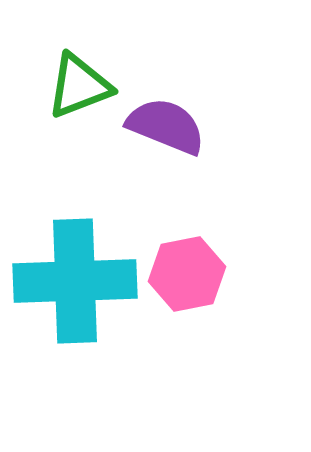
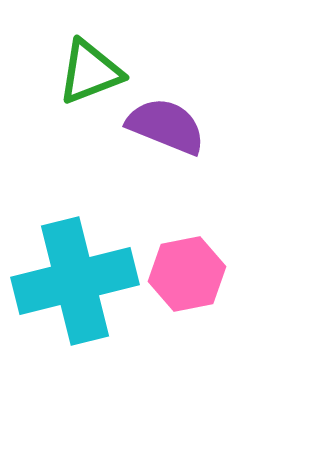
green triangle: moved 11 px right, 14 px up
cyan cross: rotated 12 degrees counterclockwise
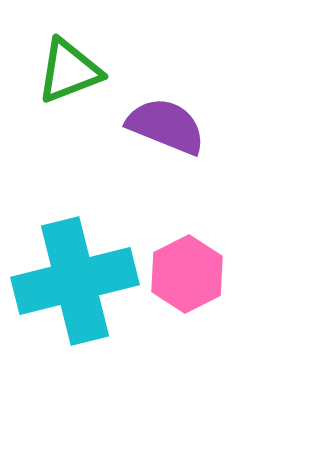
green triangle: moved 21 px left, 1 px up
pink hexagon: rotated 16 degrees counterclockwise
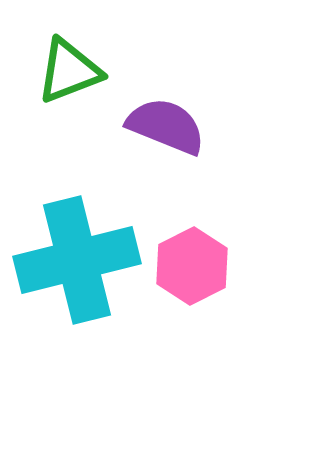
pink hexagon: moved 5 px right, 8 px up
cyan cross: moved 2 px right, 21 px up
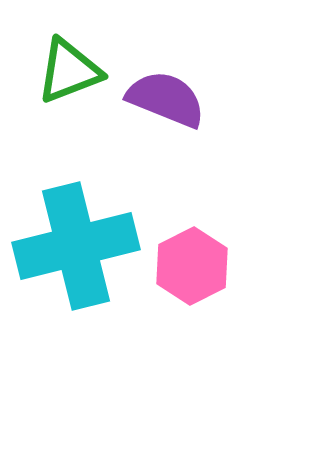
purple semicircle: moved 27 px up
cyan cross: moved 1 px left, 14 px up
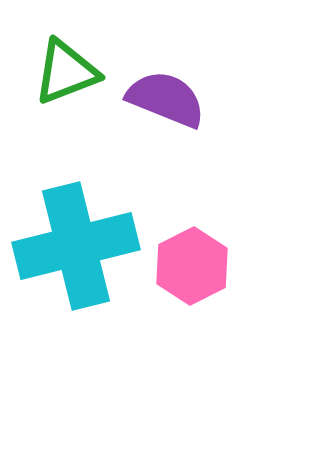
green triangle: moved 3 px left, 1 px down
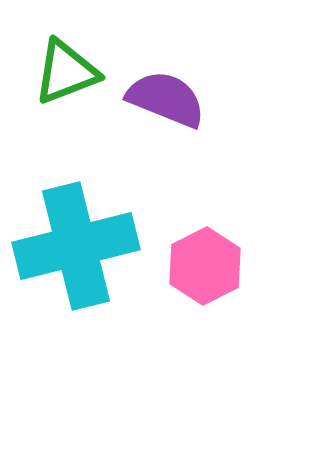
pink hexagon: moved 13 px right
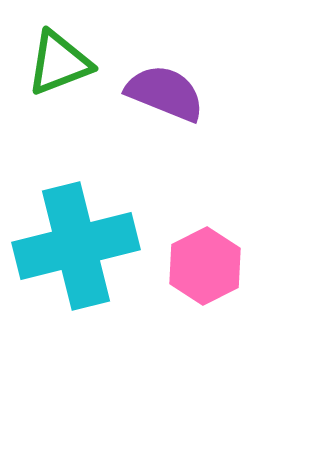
green triangle: moved 7 px left, 9 px up
purple semicircle: moved 1 px left, 6 px up
